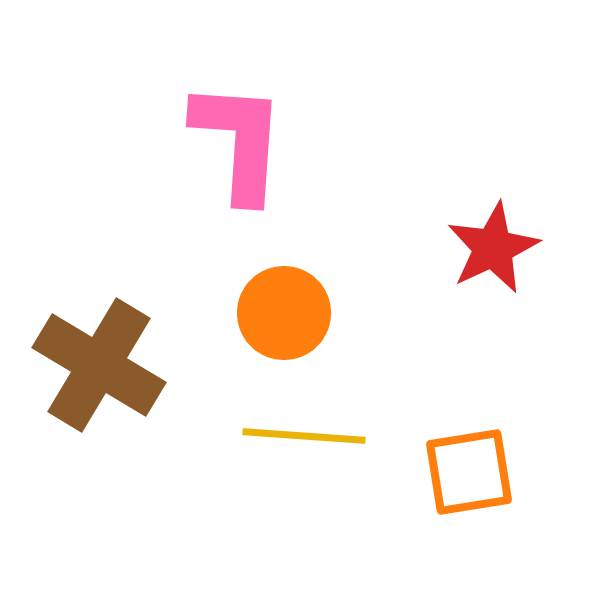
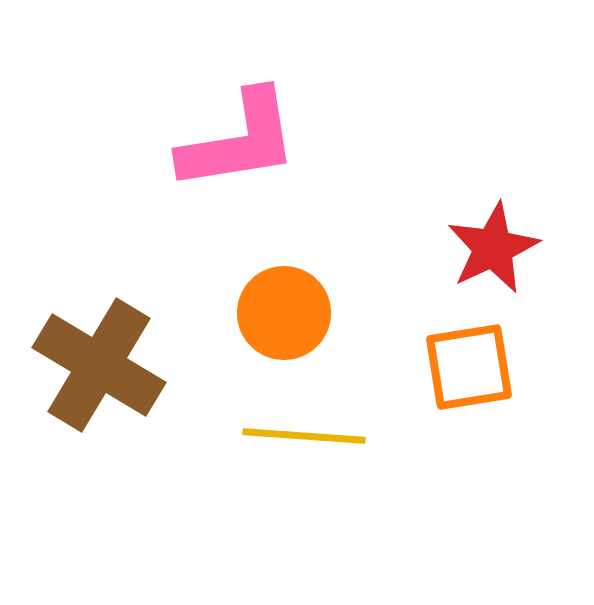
pink L-shape: rotated 77 degrees clockwise
orange square: moved 105 px up
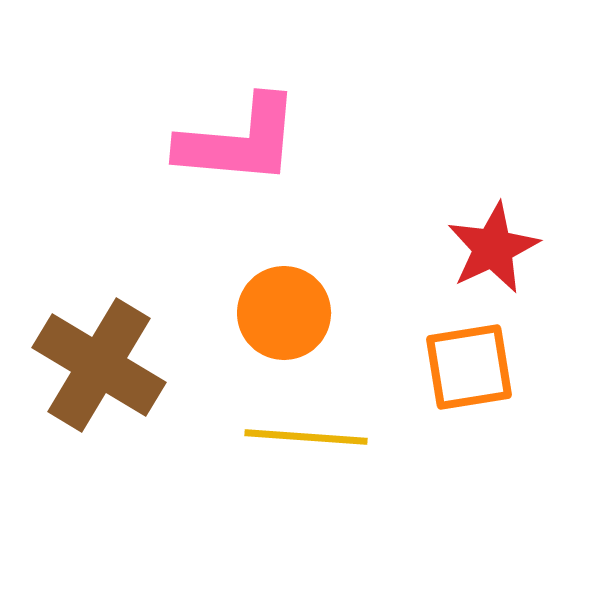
pink L-shape: rotated 14 degrees clockwise
yellow line: moved 2 px right, 1 px down
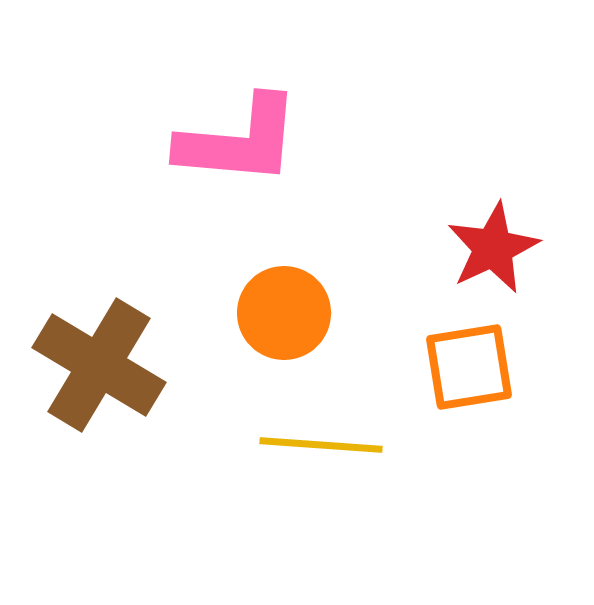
yellow line: moved 15 px right, 8 px down
